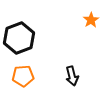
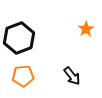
orange star: moved 5 px left, 9 px down
black arrow: rotated 24 degrees counterclockwise
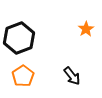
orange pentagon: rotated 30 degrees counterclockwise
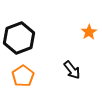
orange star: moved 3 px right, 3 px down
black arrow: moved 6 px up
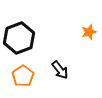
orange star: rotated 14 degrees clockwise
black arrow: moved 12 px left
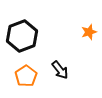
black hexagon: moved 3 px right, 2 px up
orange pentagon: moved 3 px right
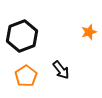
black arrow: moved 1 px right
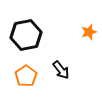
black hexagon: moved 4 px right, 1 px up; rotated 8 degrees clockwise
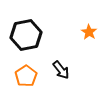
orange star: rotated 21 degrees counterclockwise
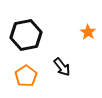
orange star: moved 1 px left
black arrow: moved 1 px right, 3 px up
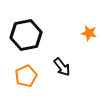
orange star: moved 1 px right, 1 px down; rotated 21 degrees counterclockwise
orange pentagon: rotated 10 degrees clockwise
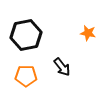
orange star: moved 1 px left
orange pentagon: rotated 25 degrees clockwise
